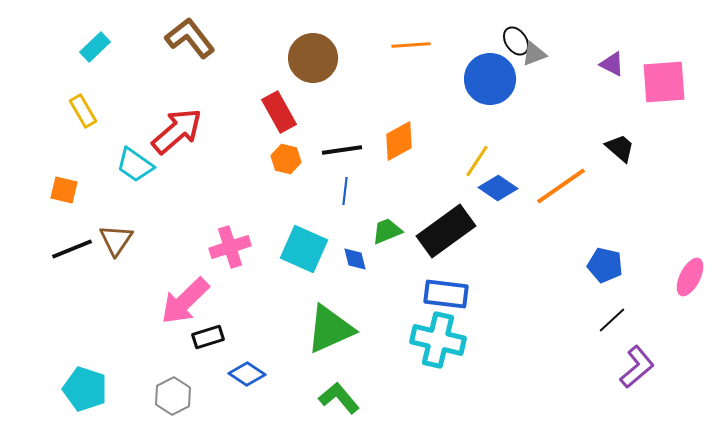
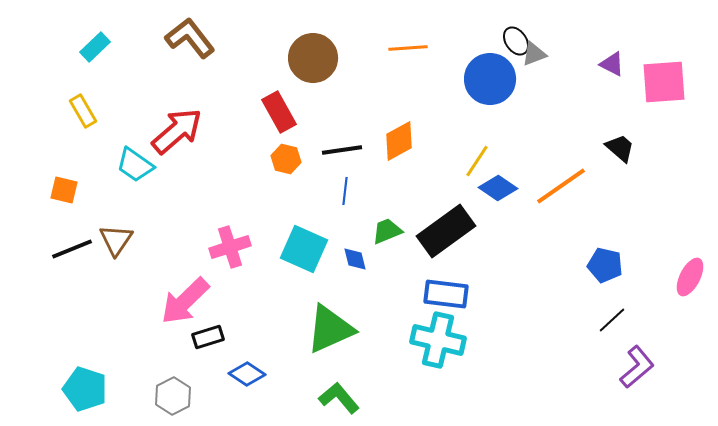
orange line at (411, 45): moved 3 px left, 3 px down
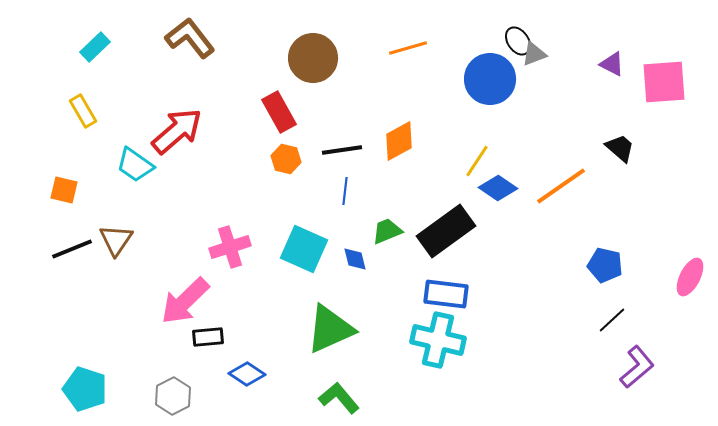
black ellipse at (516, 41): moved 2 px right
orange line at (408, 48): rotated 12 degrees counterclockwise
black rectangle at (208, 337): rotated 12 degrees clockwise
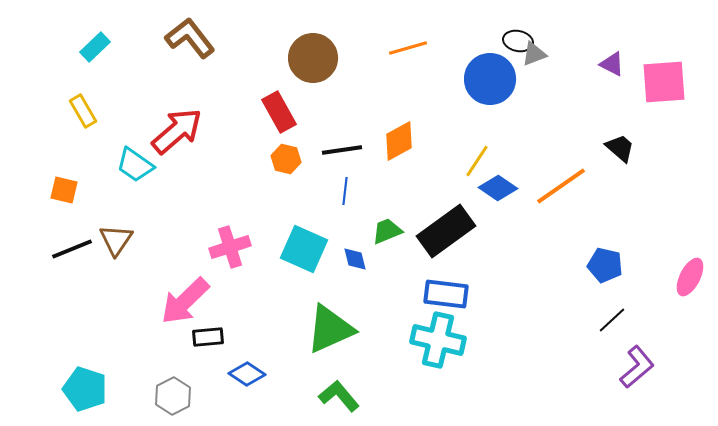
black ellipse at (518, 41): rotated 44 degrees counterclockwise
green L-shape at (339, 398): moved 2 px up
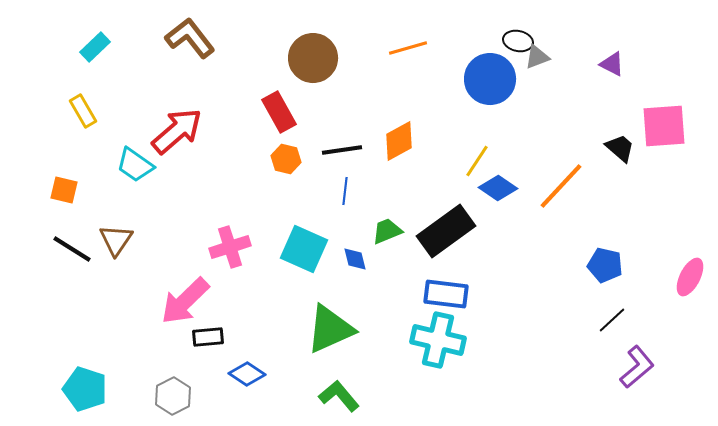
gray triangle at (534, 54): moved 3 px right, 3 px down
pink square at (664, 82): moved 44 px down
orange line at (561, 186): rotated 12 degrees counterclockwise
black line at (72, 249): rotated 54 degrees clockwise
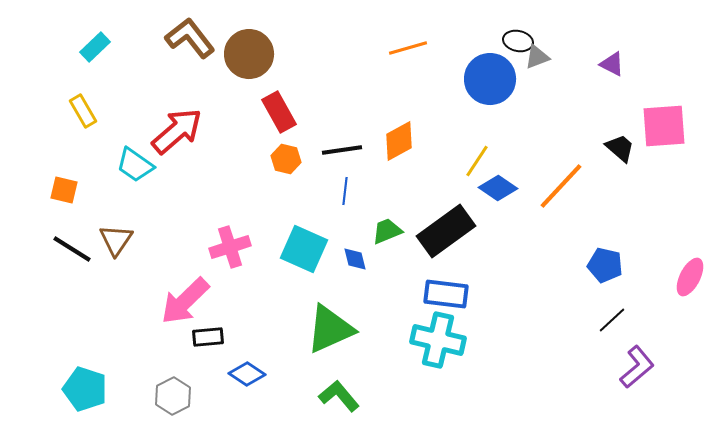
brown circle at (313, 58): moved 64 px left, 4 px up
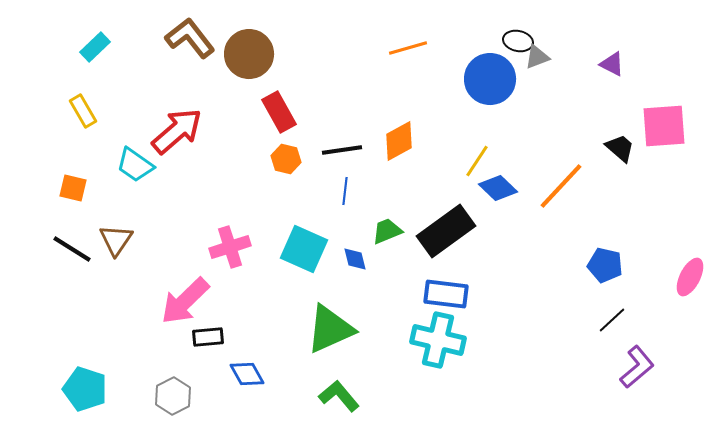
blue diamond at (498, 188): rotated 9 degrees clockwise
orange square at (64, 190): moved 9 px right, 2 px up
blue diamond at (247, 374): rotated 27 degrees clockwise
